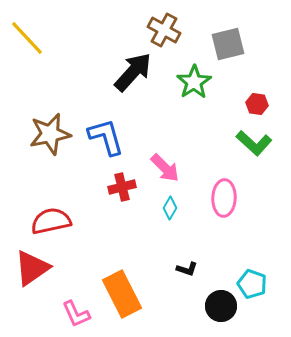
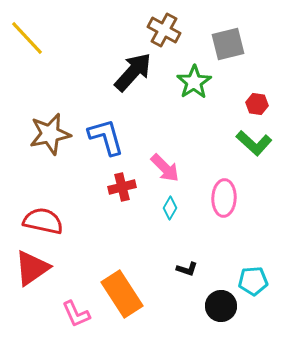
red semicircle: moved 8 px left; rotated 24 degrees clockwise
cyan pentagon: moved 1 px right, 3 px up; rotated 24 degrees counterclockwise
orange rectangle: rotated 6 degrees counterclockwise
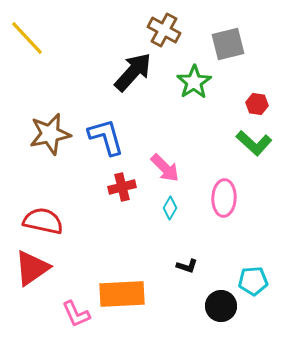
black L-shape: moved 3 px up
orange rectangle: rotated 60 degrees counterclockwise
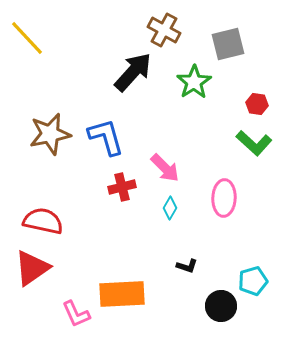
cyan pentagon: rotated 12 degrees counterclockwise
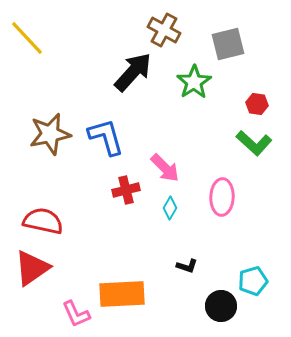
red cross: moved 4 px right, 3 px down
pink ellipse: moved 2 px left, 1 px up
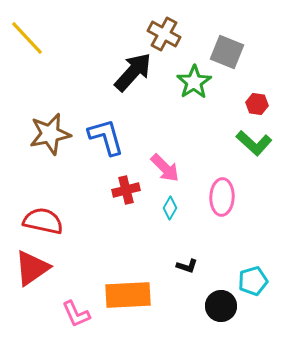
brown cross: moved 4 px down
gray square: moved 1 px left, 8 px down; rotated 36 degrees clockwise
orange rectangle: moved 6 px right, 1 px down
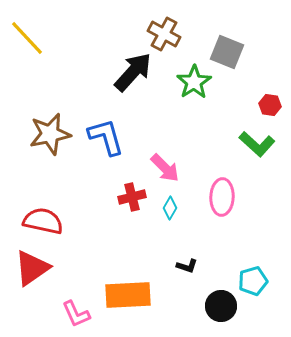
red hexagon: moved 13 px right, 1 px down
green L-shape: moved 3 px right, 1 px down
red cross: moved 6 px right, 7 px down
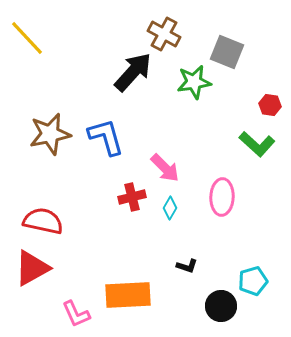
green star: rotated 24 degrees clockwise
red triangle: rotated 6 degrees clockwise
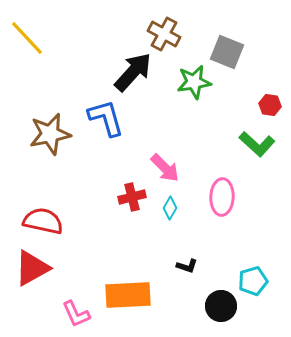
blue L-shape: moved 19 px up
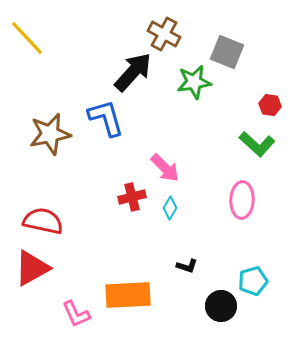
pink ellipse: moved 20 px right, 3 px down
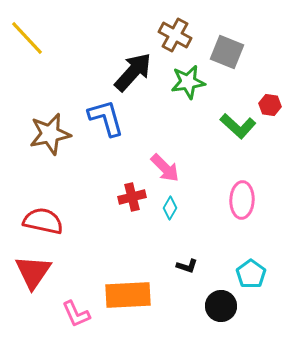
brown cross: moved 11 px right, 1 px down
green star: moved 6 px left
green L-shape: moved 19 px left, 18 px up
red triangle: moved 1 px right, 4 px down; rotated 27 degrees counterclockwise
cyan pentagon: moved 2 px left, 7 px up; rotated 20 degrees counterclockwise
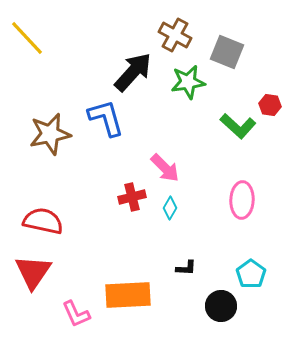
black L-shape: moved 1 px left, 2 px down; rotated 15 degrees counterclockwise
